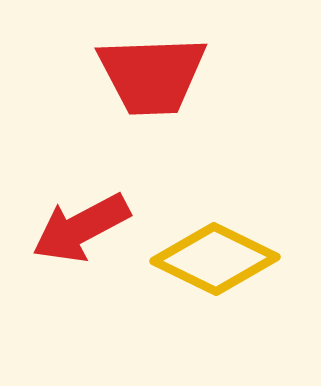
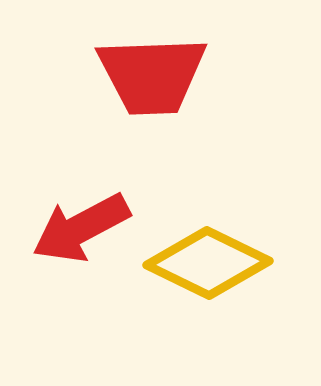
yellow diamond: moved 7 px left, 4 px down
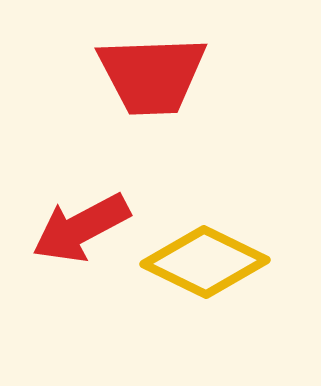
yellow diamond: moved 3 px left, 1 px up
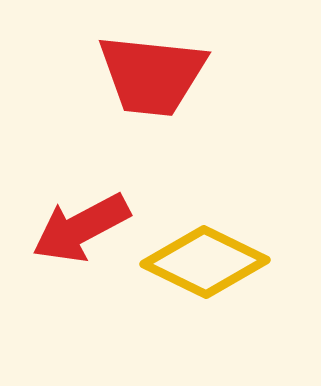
red trapezoid: rotated 8 degrees clockwise
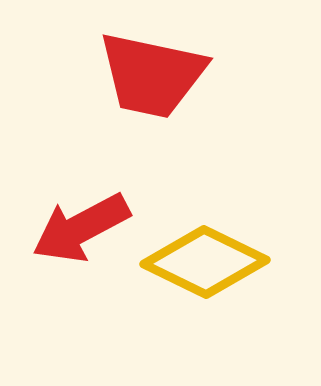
red trapezoid: rotated 6 degrees clockwise
